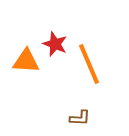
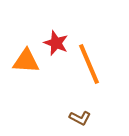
red star: moved 1 px right, 1 px up
brown L-shape: rotated 25 degrees clockwise
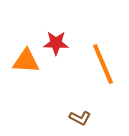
red star: rotated 20 degrees counterclockwise
orange line: moved 14 px right
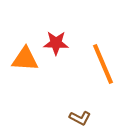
orange triangle: moved 1 px left, 2 px up
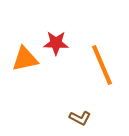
orange triangle: rotated 16 degrees counterclockwise
orange line: moved 1 px left, 1 px down
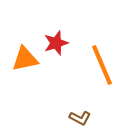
red star: rotated 20 degrees counterclockwise
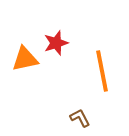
orange line: moved 6 px down; rotated 12 degrees clockwise
brown L-shape: rotated 145 degrees counterclockwise
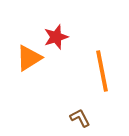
red star: moved 6 px up
orange triangle: moved 4 px right, 1 px up; rotated 20 degrees counterclockwise
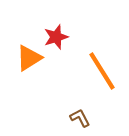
orange line: rotated 21 degrees counterclockwise
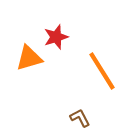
orange triangle: rotated 16 degrees clockwise
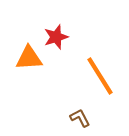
orange triangle: rotated 12 degrees clockwise
orange line: moved 2 px left, 5 px down
